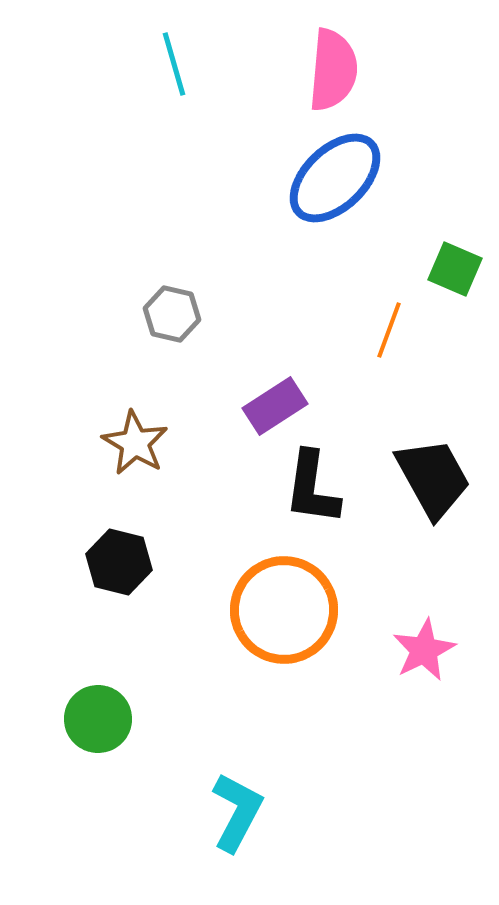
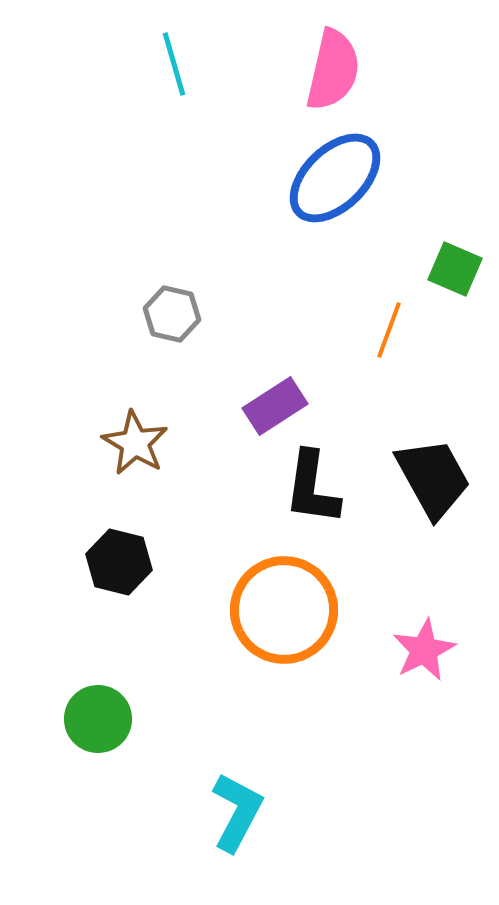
pink semicircle: rotated 8 degrees clockwise
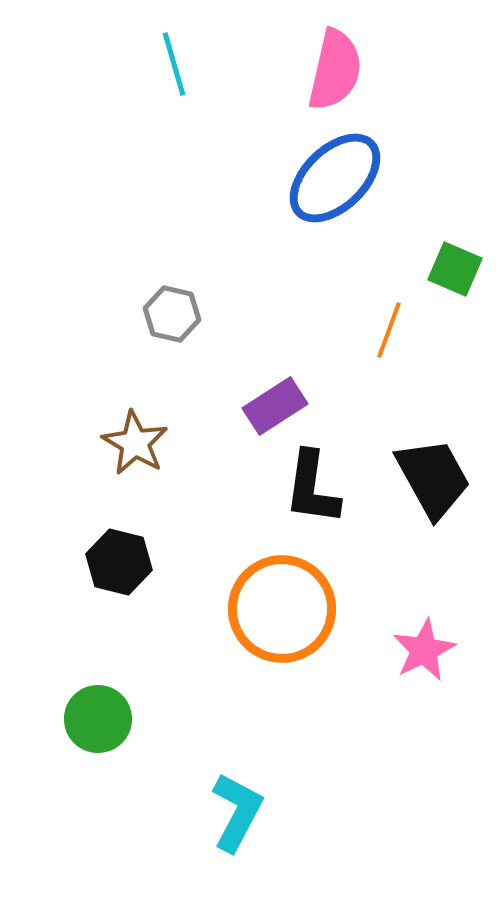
pink semicircle: moved 2 px right
orange circle: moved 2 px left, 1 px up
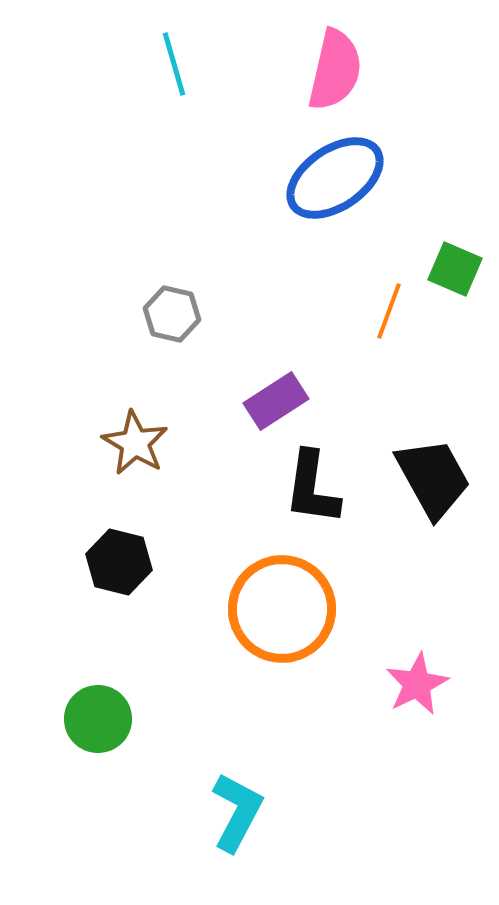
blue ellipse: rotated 10 degrees clockwise
orange line: moved 19 px up
purple rectangle: moved 1 px right, 5 px up
pink star: moved 7 px left, 34 px down
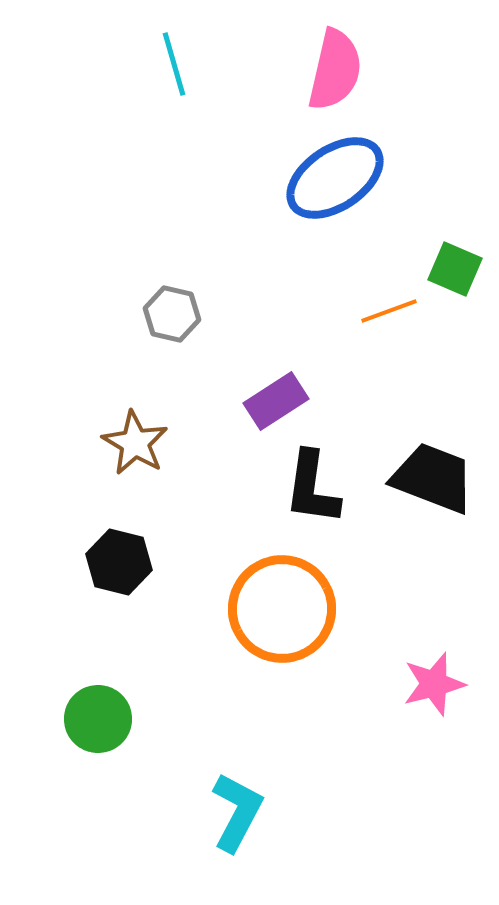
orange line: rotated 50 degrees clockwise
black trapezoid: rotated 40 degrees counterclockwise
pink star: moved 17 px right; rotated 12 degrees clockwise
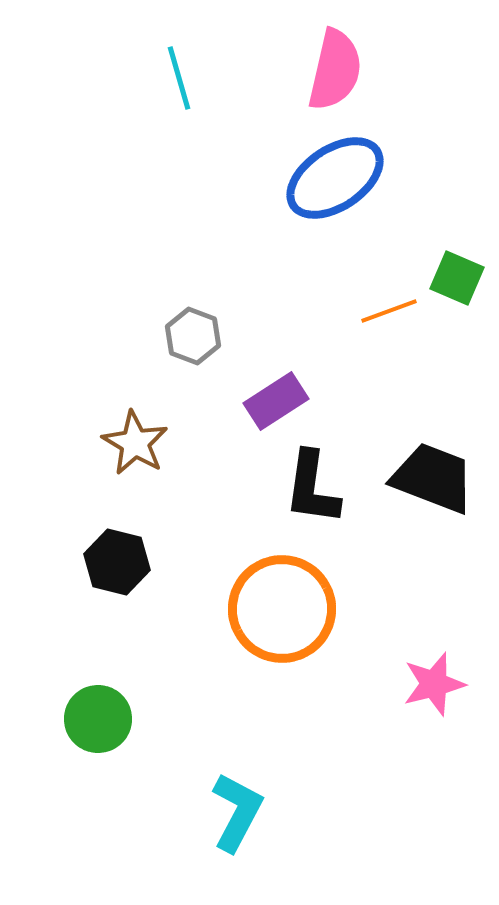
cyan line: moved 5 px right, 14 px down
green square: moved 2 px right, 9 px down
gray hexagon: moved 21 px right, 22 px down; rotated 8 degrees clockwise
black hexagon: moved 2 px left
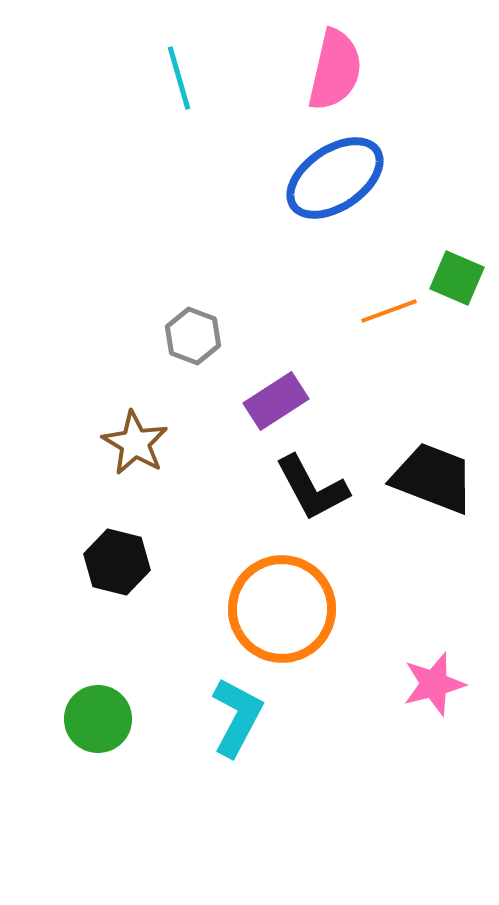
black L-shape: rotated 36 degrees counterclockwise
cyan L-shape: moved 95 px up
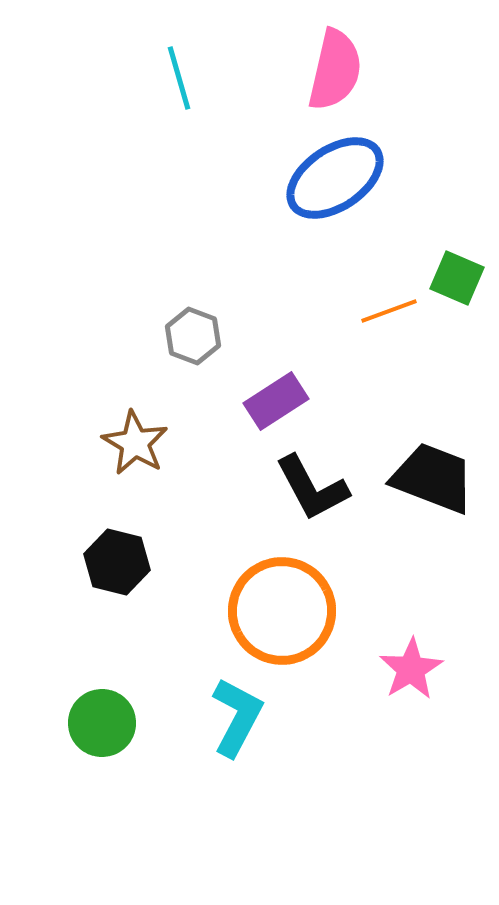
orange circle: moved 2 px down
pink star: moved 23 px left, 15 px up; rotated 16 degrees counterclockwise
green circle: moved 4 px right, 4 px down
